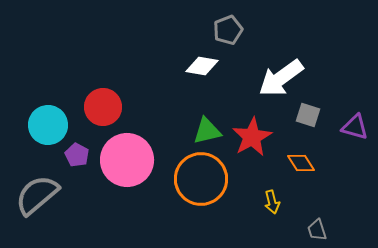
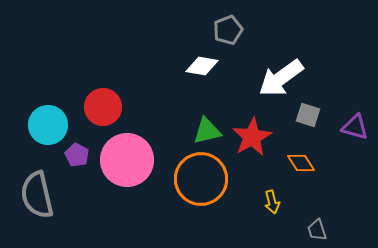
gray semicircle: rotated 63 degrees counterclockwise
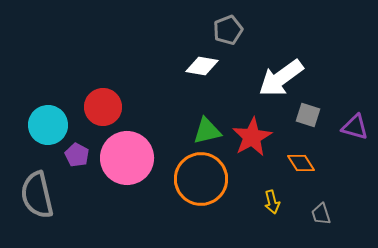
pink circle: moved 2 px up
gray trapezoid: moved 4 px right, 16 px up
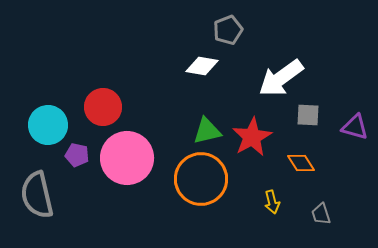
gray square: rotated 15 degrees counterclockwise
purple pentagon: rotated 15 degrees counterclockwise
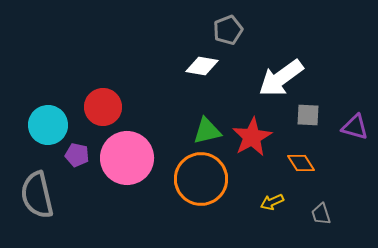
yellow arrow: rotated 80 degrees clockwise
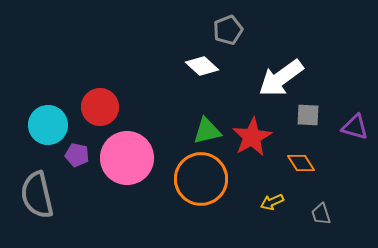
white diamond: rotated 32 degrees clockwise
red circle: moved 3 px left
